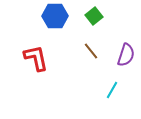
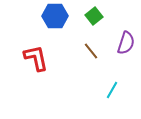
purple semicircle: moved 12 px up
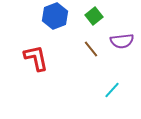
blue hexagon: rotated 20 degrees counterclockwise
purple semicircle: moved 4 px left, 2 px up; rotated 65 degrees clockwise
brown line: moved 2 px up
cyan line: rotated 12 degrees clockwise
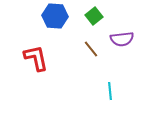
blue hexagon: rotated 25 degrees clockwise
purple semicircle: moved 2 px up
cyan line: moved 2 px left, 1 px down; rotated 48 degrees counterclockwise
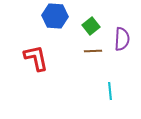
green square: moved 3 px left, 10 px down
purple semicircle: rotated 80 degrees counterclockwise
brown line: moved 2 px right, 2 px down; rotated 54 degrees counterclockwise
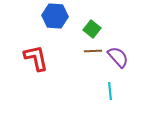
green square: moved 1 px right, 3 px down; rotated 12 degrees counterclockwise
purple semicircle: moved 4 px left, 18 px down; rotated 45 degrees counterclockwise
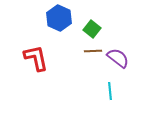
blue hexagon: moved 4 px right, 2 px down; rotated 20 degrees clockwise
purple semicircle: moved 1 px down; rotated 10 degrees counterclockwise
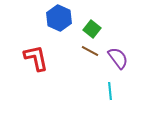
brown line: moved 3 px left; rotated 30 degrees clockwise
purple semicircle: rotated 15 degrees clockwise
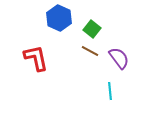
purple semicircle: moved 1 px right
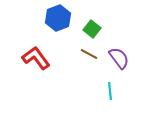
blue hexagon: moved 1 px left; rotated 15 degrees clockwise
brown line: moved 1 px left, 3 px down
red L-shape: rotated 24 degrees counterclockwise
